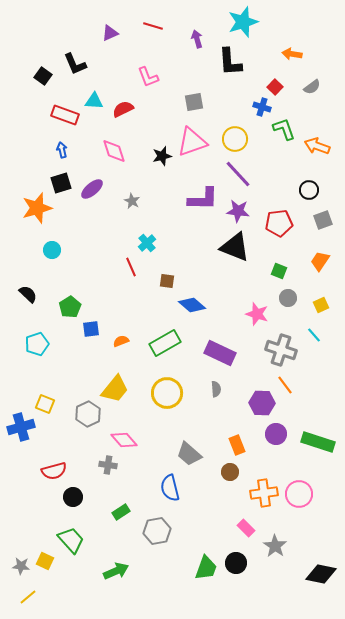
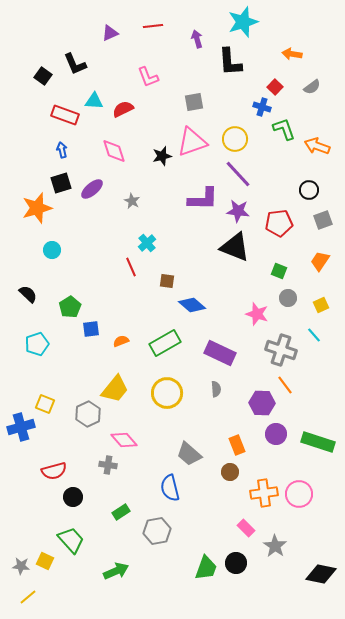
red line at (153, 26): rotated 24 degrees counterclockwise
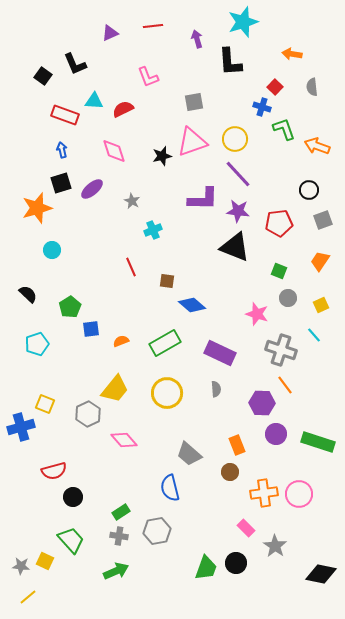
gray semicircle at (312, 87): rotated 120 degrees clockwise
cyan cross at (147, 243): moved 6 px right, 13 px up; rotated 18 degrees clockwise
gray cross at (108, 465): moved 11 px right, 71 px down
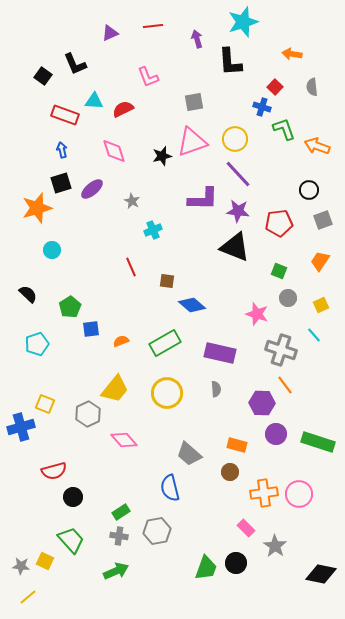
purple rectangle at (220, 353): rotated 12 degrees counterclockwise
orange rectangle at (237, 445): rotated 54 degrees counterclockwise
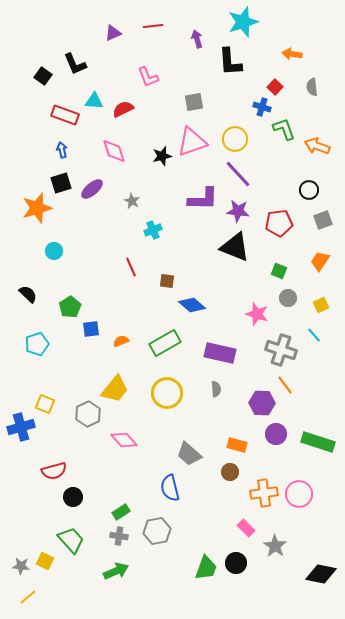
purple triangle at (110, 33): moved 3 px right
cyan circle at (52, 250): moved 2 px right, 1 px down
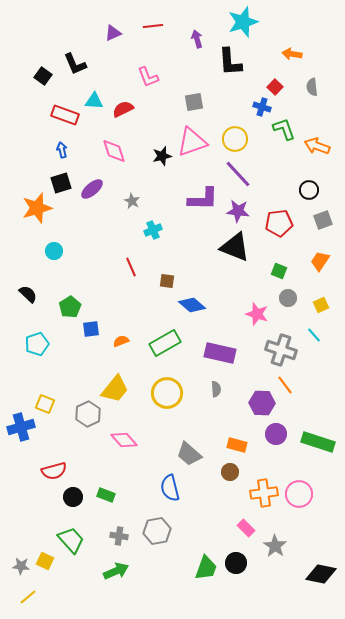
green rectangle at (121, 512): moved 15 px left, 17 px up; rotated 54 degrees clockwise
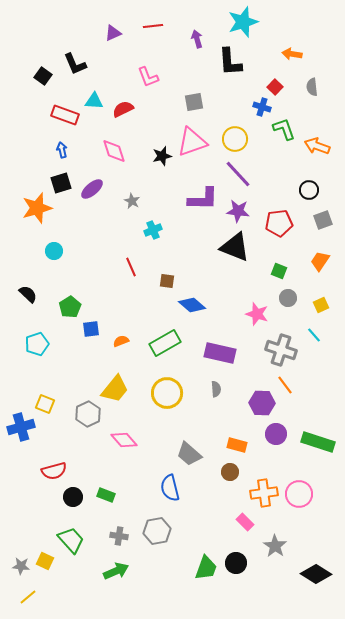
pink rectangle at (246, 528): moved 1 px left, 6 px up
black diamond at (321, 574): moved 5 px left; rotated 20 degrees clockwise
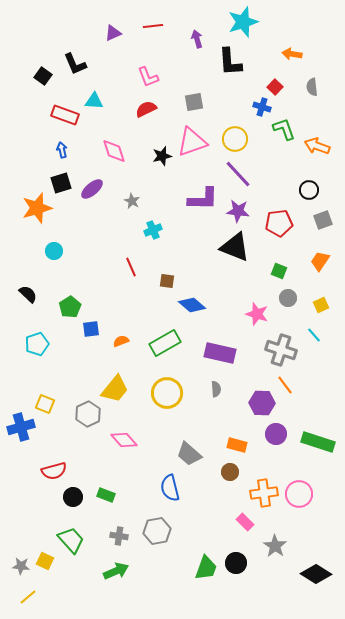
red semicircle at (123, 109): moved 23 px right
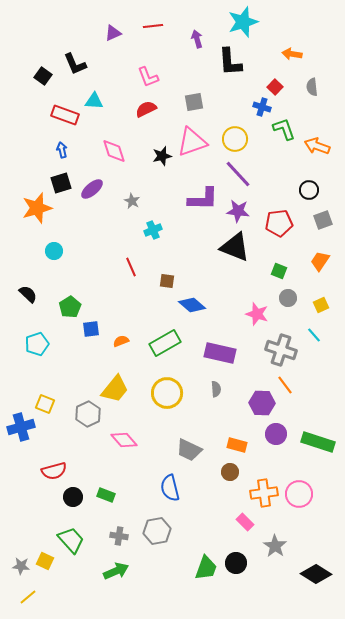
gray trapezoid at (189, 454): moved 4 px up; rotated 16 degrees counterclockwise
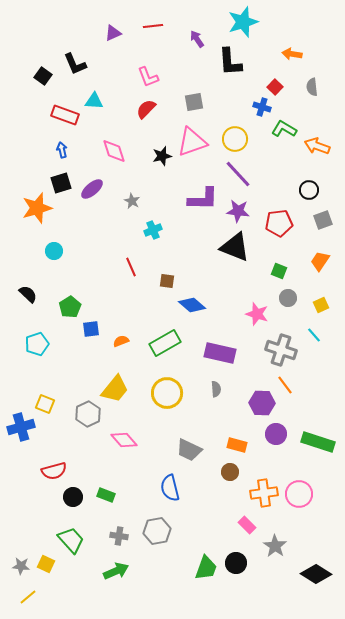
purple arrow at (197, 39): rotated 18 degrees counterclockwise
red semicircle at (146, 109): rotated 20 degrees counterclockwise
green L-shape at (284, 129): rotated 40 degrees counterclockwise
pink rectangle at (245, 522): moved 2 px right, 3 px down
yellow square at (45, 561): moved 1 px right, 3 px down
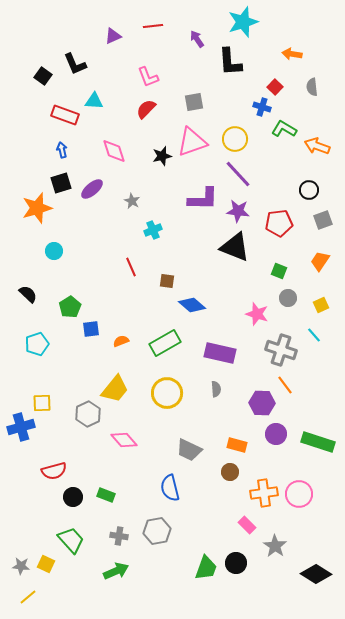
purple triangle at (113, 33): moved 3 px down
yellow square at (45, 404): moved 3 px left, 1 px up; rotated 24 degrees counterclockwise
